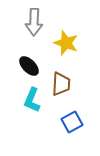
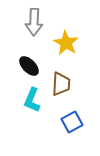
yellow star: rotated 10 degrees clockwise
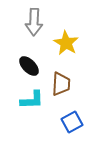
cyan L-shape: rotated 115 degrees counterclockwise
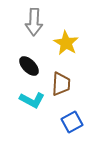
cyan L-shape: rotated 30 degrees clockwise
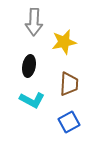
yellow star: moved 2 px left, 1 px up; rotated 30 degrees clockwise
black ellipse: rotated 55 degrees clockwise
brown trapezoid: moved 8 px right
blue square: moved 3 px left
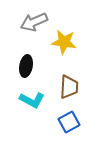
gray arrow: rotated 64 degrees clockwise
yellow star: rotated 20 degrees clockwise
black ellipse: moved 3 px left
brown trapezoid: moved 3 px down
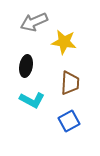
brown trapezoid: moved 1 px right, 4 px up
blue square: moved 1 px up
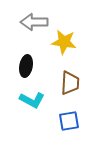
gray arrow: rotated 24 degrees clockwise
blue square: rotated 20 degrees clockwise
